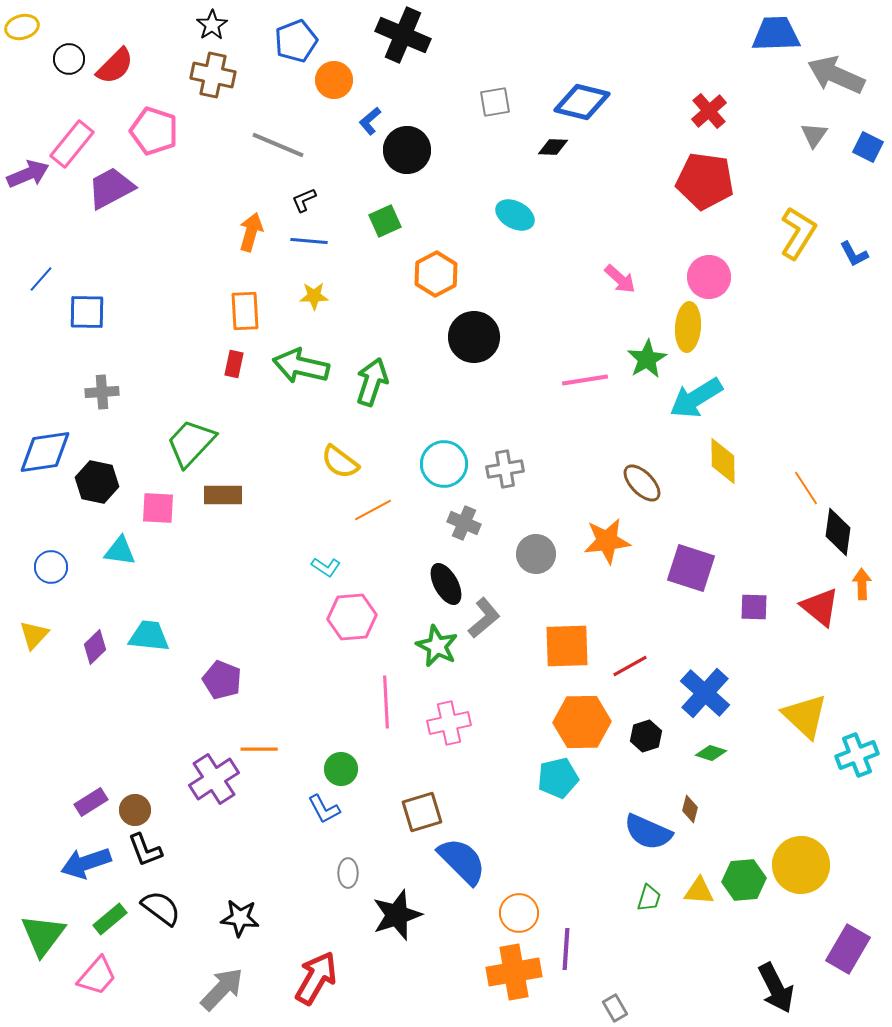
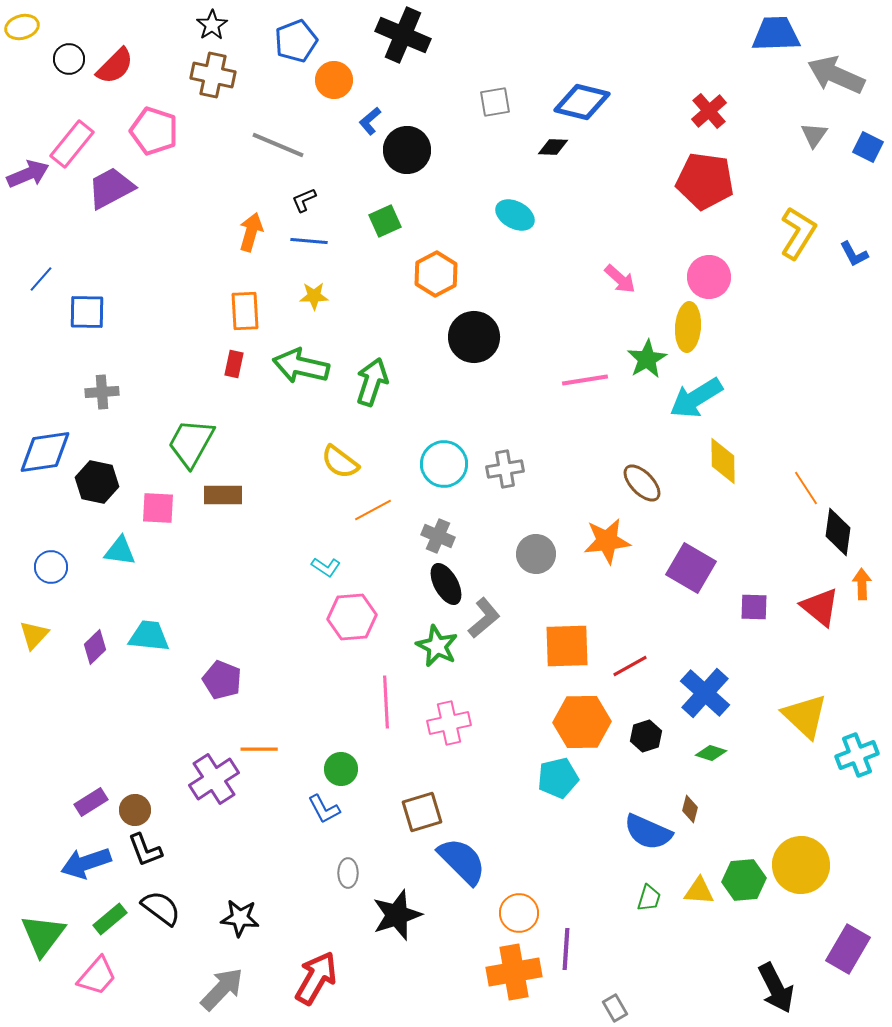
green trapezoid at (191, 443): rotated 14 degrees counterclockwise
gray cross at (464, 523): moved 26 px left, 13 px down
purple square at (691, 568): rotated 12 degrees clockwise
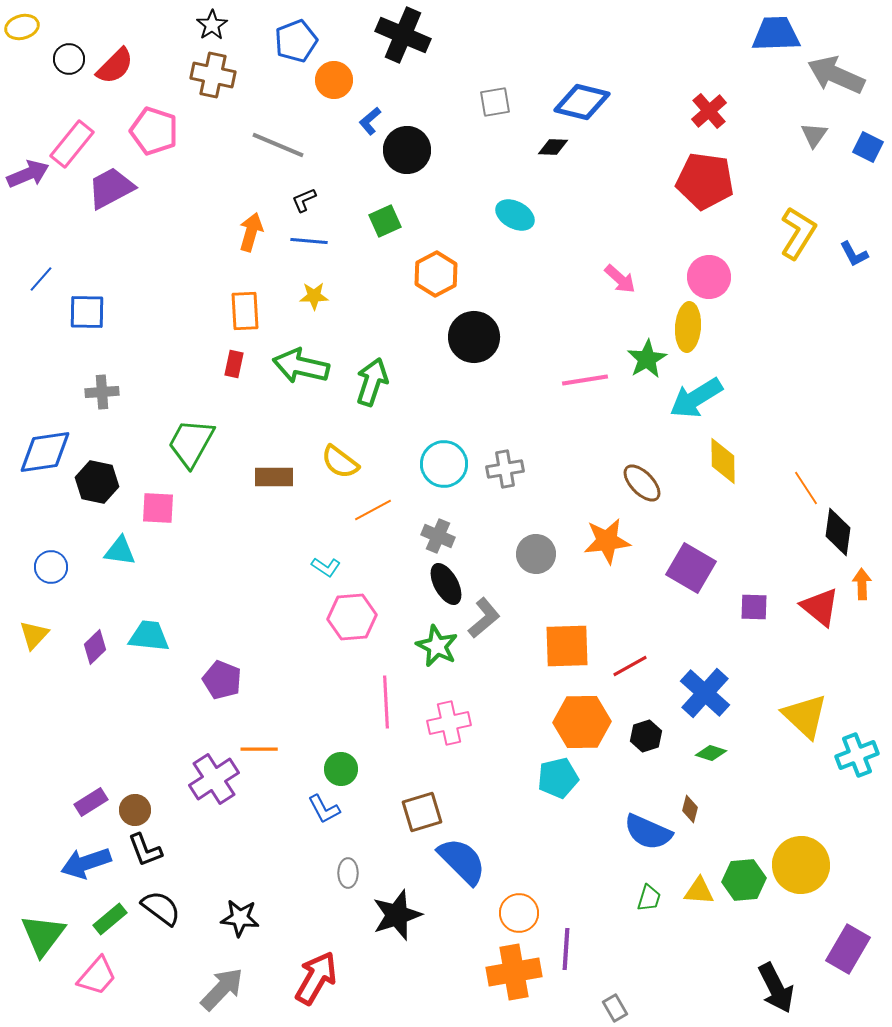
brown rectangle at (223, 495): moved 51 px right, 18 px up
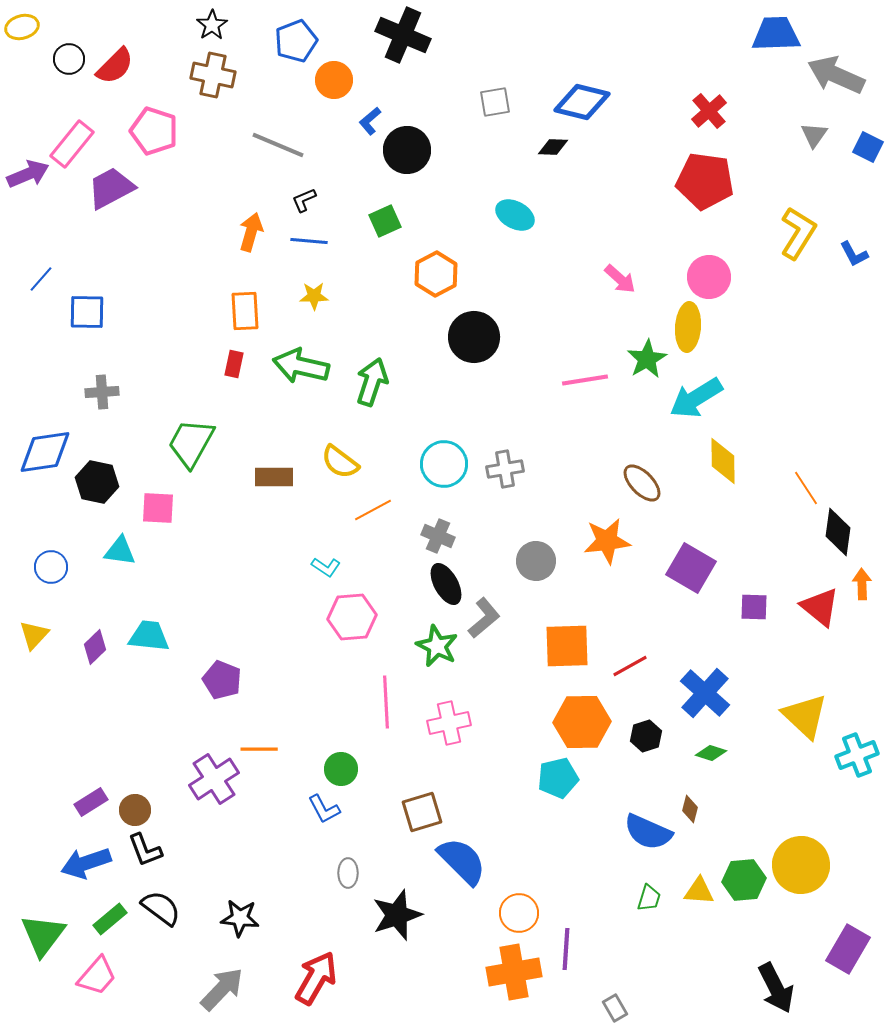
gray circle at (536, 554): moved 7 px down
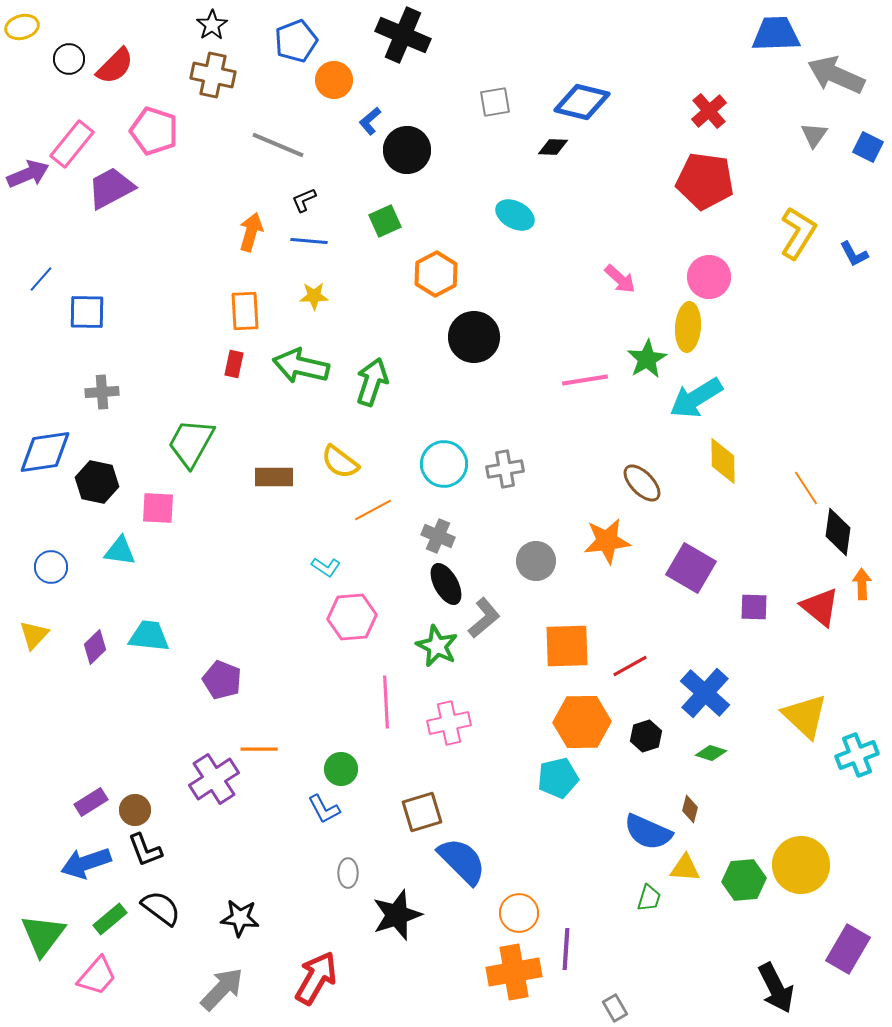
yellow triangle at (699, 891): moved 14 px left, 23 px up
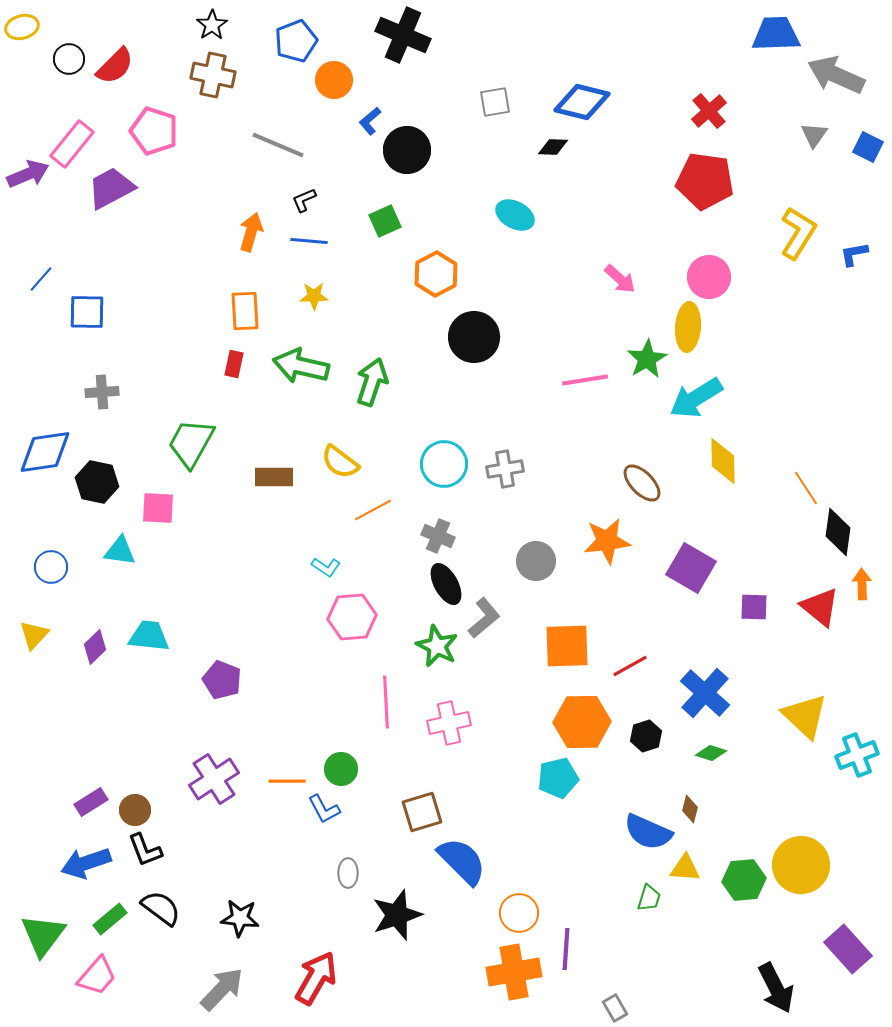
blue L-shape at (854, 254): rotated 108 degrees clockwise
orange line at (259, 749): moved 28 px right, 32 px down
purple rectangle at (848, 949): rotated 72 degrees counterclockwise
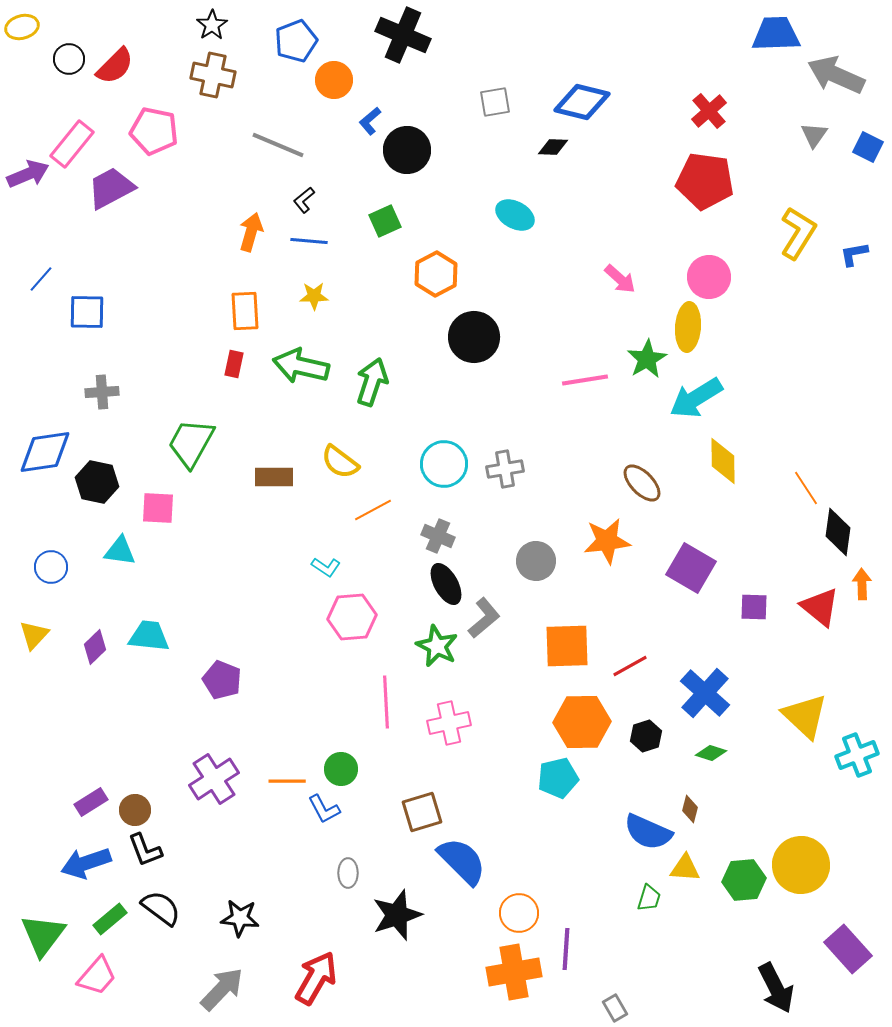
pink pentagon at (154, 131): rotated 6 degrees counterclockwise
black L-shape at (304, 200): rotated 16 degrees counterclockwise
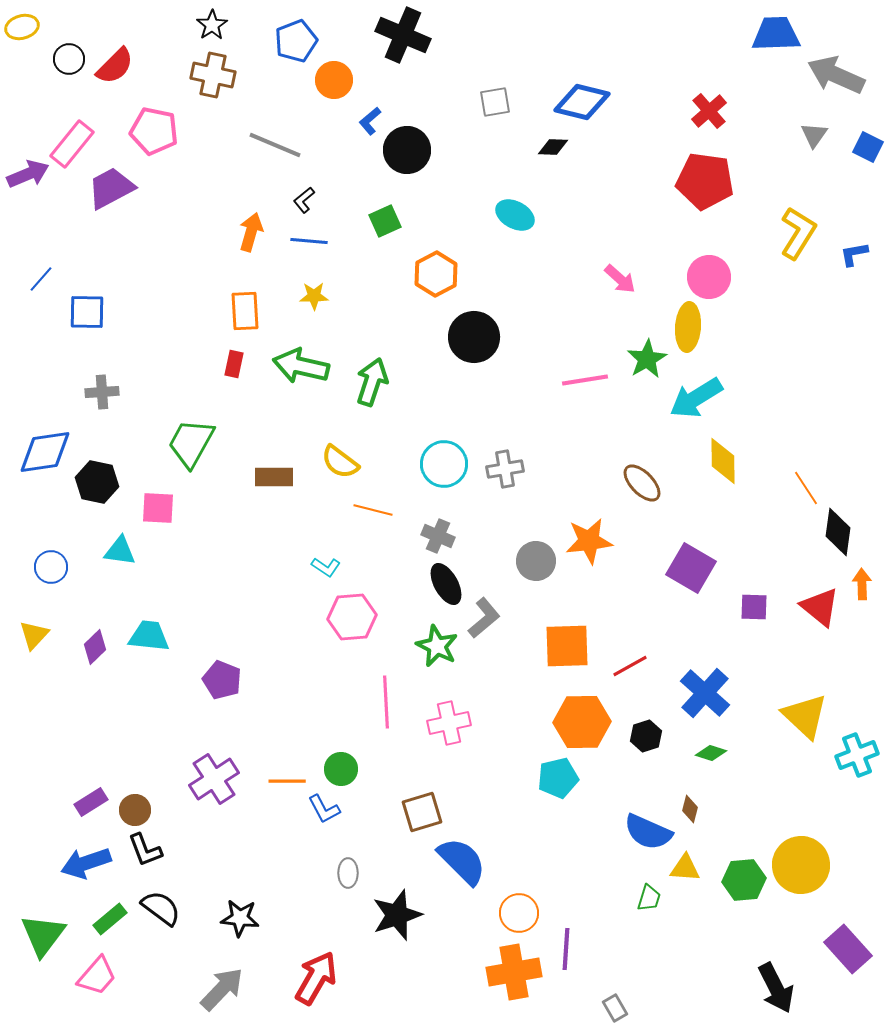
gray line at (278, 145): moved 3 px left
orange line at (373, 510): rotated 42 degrees clockwise
orange star at (607, 541): moved 18 px left
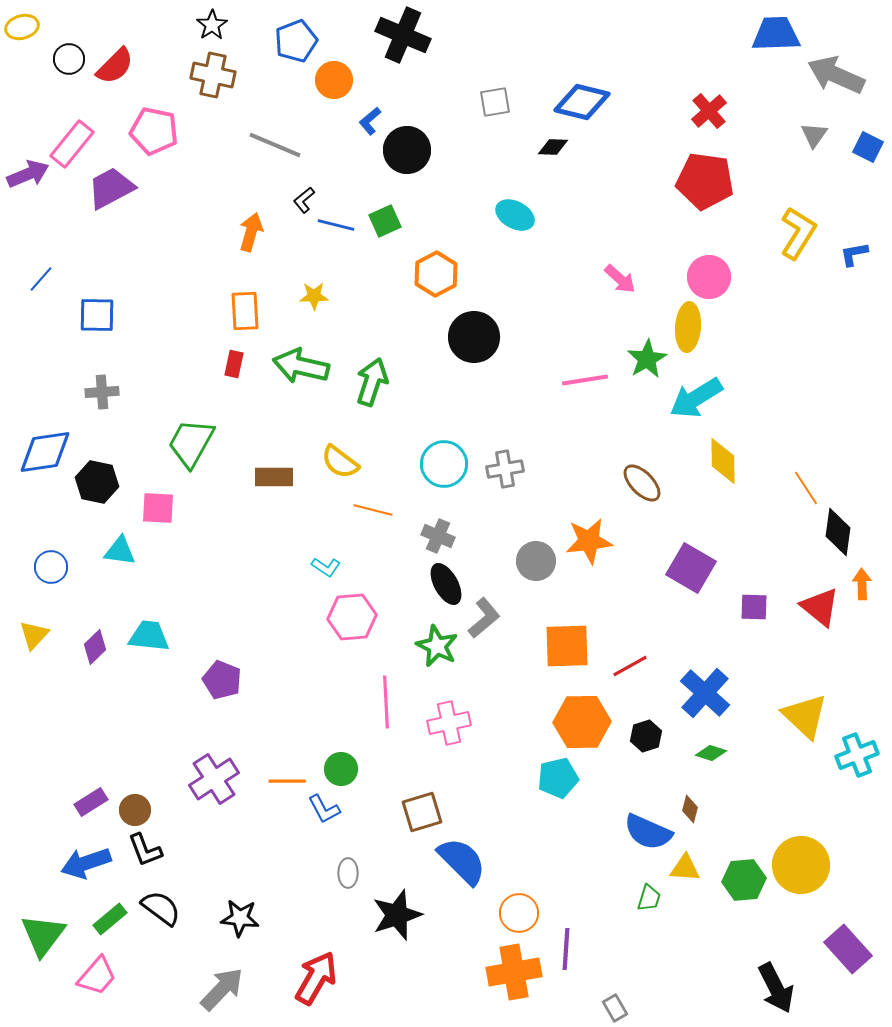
blue line at (309, 241): moved 27 px right, 16 px up; rotated 9 degrees clockwise
blue square at (87, 312): moved 10 px right, 3 px down
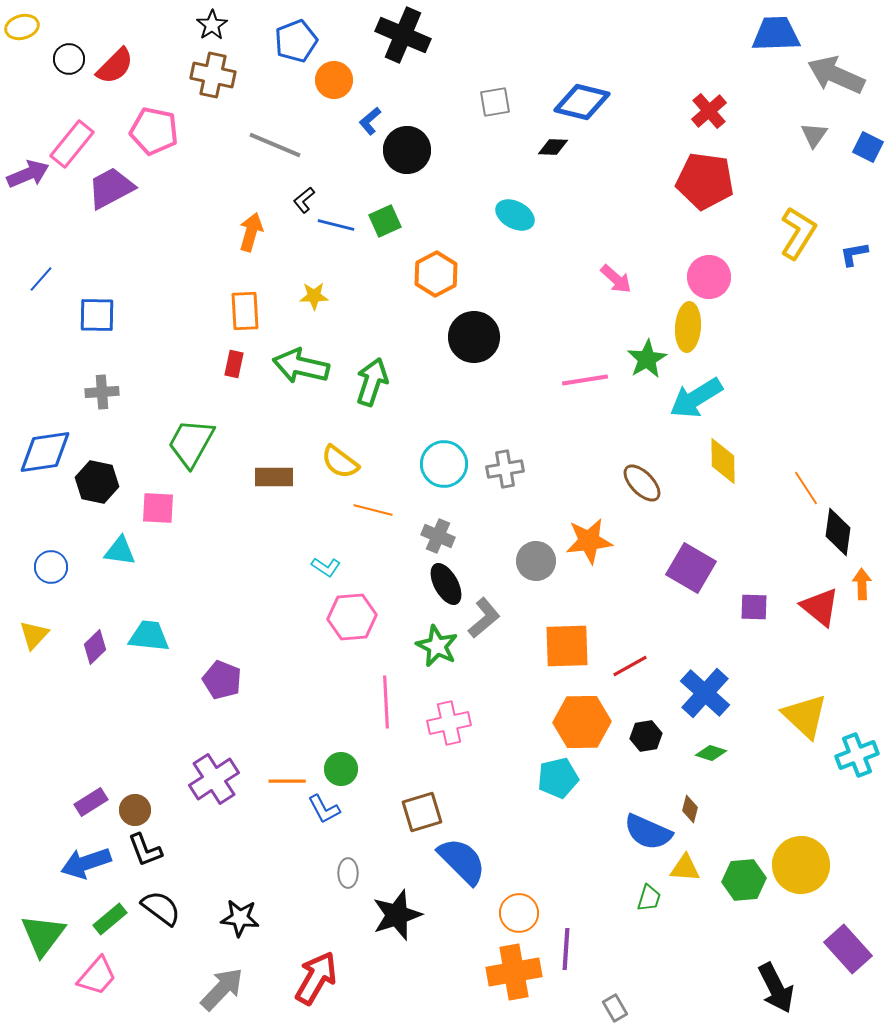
pink arrow at (620, 279): moved 4 px left
black hexagon at (646, 736): rotated 8 degrees clockwise
